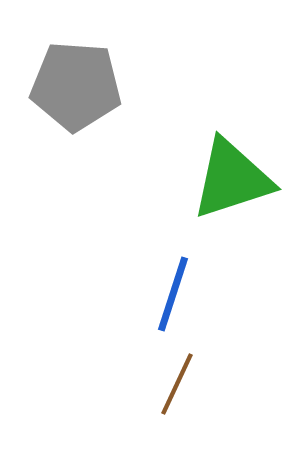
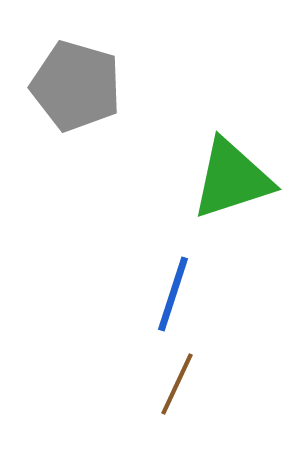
gray pentagon: rotated 12 degrees clockwise
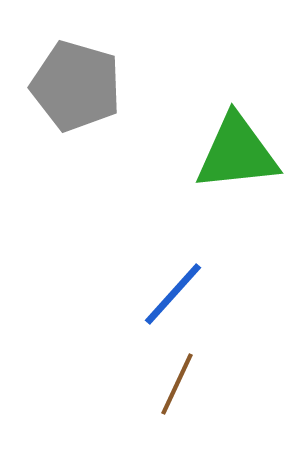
green triangle: moved 5 px right, 26 px up; rotated 12 degrees clockwise
blue line: rotated 24 degrees clockwise
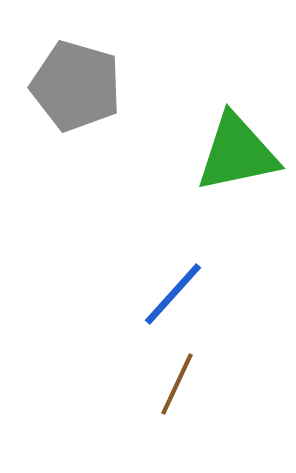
green triangle: rotated 6 degrees counterclockwise
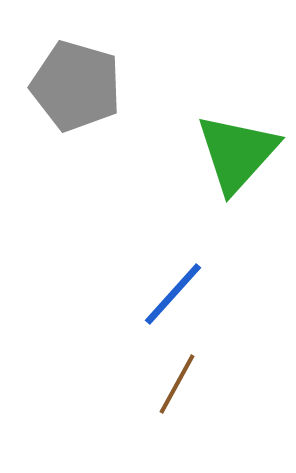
green triangle: rotated 36 degrees counterclockwise
brown line: rotated 4 degrees clockwise
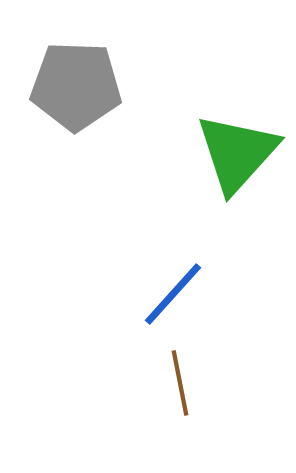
gray pentagon: rotated 14 degrees counterclockwise
brown line: moved 3 px right, 1 px up; rotated 40 degrees counterclockwise
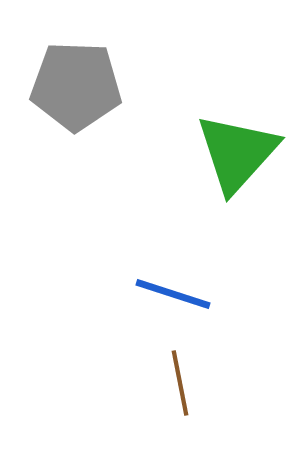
blue line: rotated 66 degrees clockwise
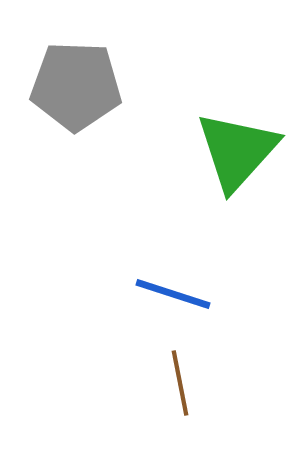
green triangle: moved 2 px up
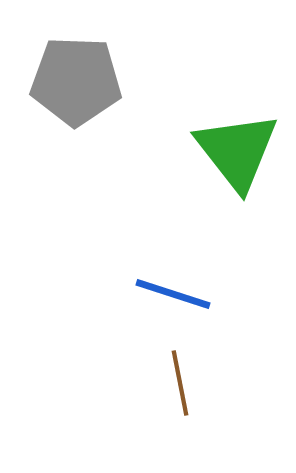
gray pentagon: moved 5 px up
green triangle: rotated 20 degrees counterclockwise
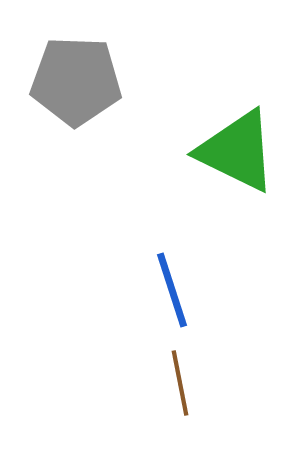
green triangle: rotated 26 degrees counterclockwise
blue line: moved 1 px left, 4 px up; rotated 54 degrees clockwise
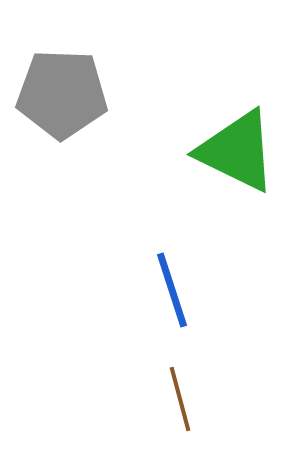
gray pentagon: moved 14 px left, 13 px down
brown line: moved 16 px down; rotated 4 degrees counterclockwise
